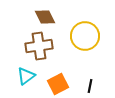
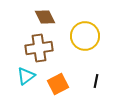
brown cross: moved 2 px down
black line: moved 6 px right, 5 px up
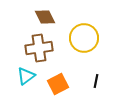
yellow circle: moved 1 px left, 2 px down
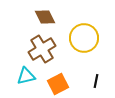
brown cross: moved 3 px right, 1 px down; rotated 24 degrees counterclockwise
cyan triangle: rotated 24 degrees clockwise
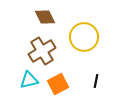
yellow circle: moved 1 px up
brown cross: moved 2 px down
cyan triangle: moved 3 px right, 4 px down
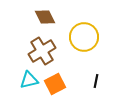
orange square: moved 3 px left
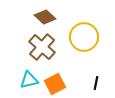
brown diamond: rotated 20 degrees counterclockwise
brown cross: moved 4 px up; rotated 16 degrees counterclockwise
black line: moved 2 px down
